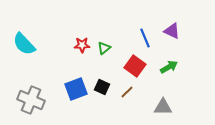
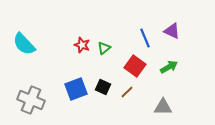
red star: rotated 21 degrees clockwise
black square: moved 1 px right
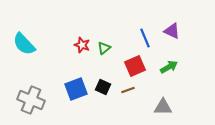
red square: rotated 30 degrees clockwise
brown line: moved 1 px right, 2 px up; rotated 24 degrees clockwise
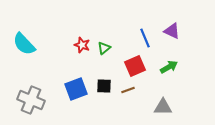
black square: moved 1 px right, 1 px up; rotated 21 degrees counterclockwise
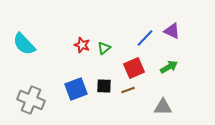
blue line: rotated 66 degrees clockwise
red square: moved 1 px left, 2 px down
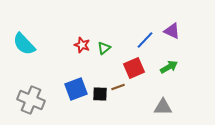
blue line: moved 2 px down
black square: moved 4 px left, 8 px down
brown line: moved 10 px left, 3 px up
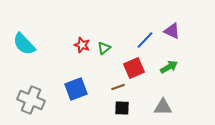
black square: moved 22 px right, 14 px down
